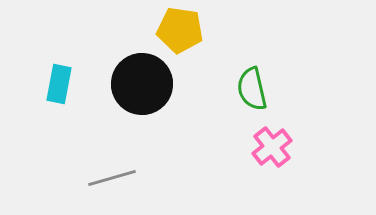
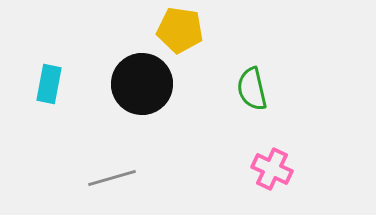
cyan rectangle: moved 10 px left
pink cross: moved 22 px down; rotated 27 degrees counterclockwise
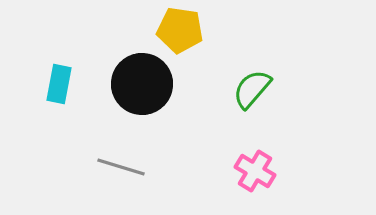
cyan rectangle: moved 10 px right
green semicircle: rotated 54 degrees clockwise
pink cross: moved 17 px left, 2 px down; rotated 6 degrees clockwise
gray line: moved 9 px right, 11 px up; rotated 33 degrees clockwise
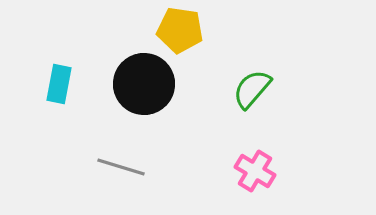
black circle: moved 2 px right
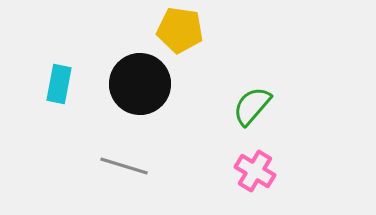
black circle: moved 4 px left
green semicircle: moved 17 px down
gray line: moved 3 px right, 1 px up
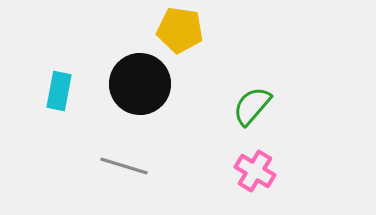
cyan rectangle: moved 7 px down
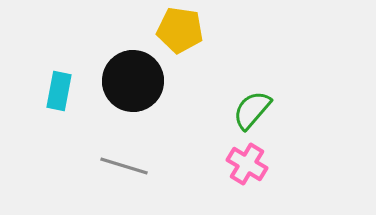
black circle: moved 7 px left, 3 px up
green semicircle: moved 4 px down
pink cross: moved 8 px left, 7 px up
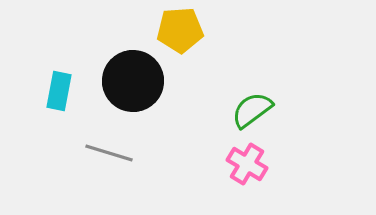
yellow pentagon: rotated 12 degrees counterclockwise
green semicircle: rotated 12 degrees clockwise
gray line: moved 15 px left, 13 px up
